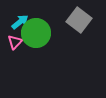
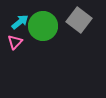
green circle: moved 7 px right, 7 px up
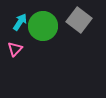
cyan arrow: rotated 18 degrees counterclockwise
pink triangle: moved 7 px down
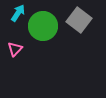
cyan arrow: moved 2 px left, 9 px up
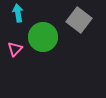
cyan arrow: rotated 42 degrees counterclockwise
green circle: moved 11 px down
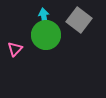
cyan arrow: moved 26 px right, 4 px down
green circle: moved 3 px right, 2 px up
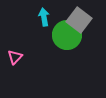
green circle: moved 21 px right
pink triangle: moved 8 px down
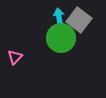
cyan arrow: moved 15 px right
green circle: moved 6 px left, 3 px down
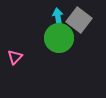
cyan arrow: moved 1 px left
green circle: moved 2 px left
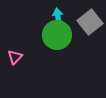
gray square: moved 11 px right, 2 px down; rotated 15 degrees clockwise
green circle: moved 2 px left, 3 px up
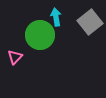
cyan arrow: moved 2 px left
green circle: moved 17 px left
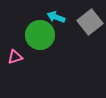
cyan arrow: rotated 60 degrees counterclockwise
pink triangle: rotated 28 degrees clockwise
